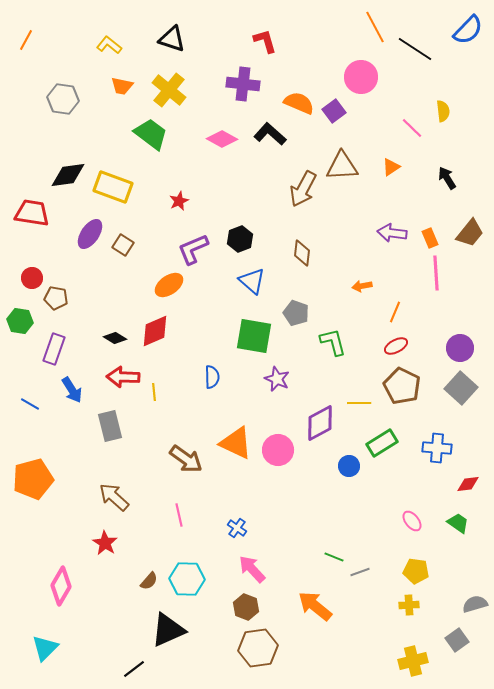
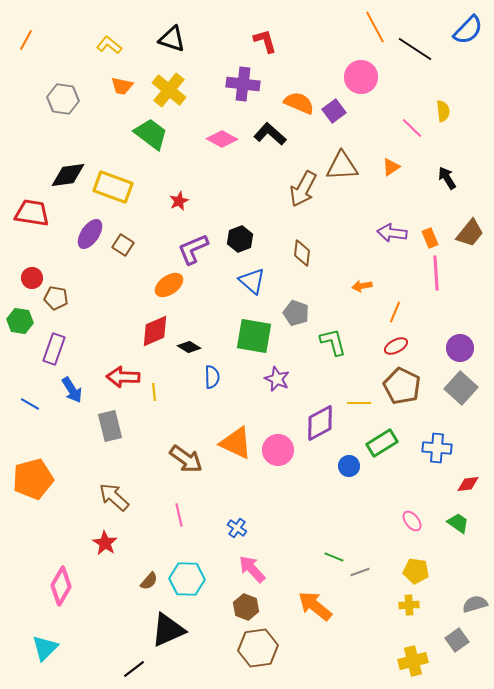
black diamond at (115, 338): moved 74 px right, 9 px down
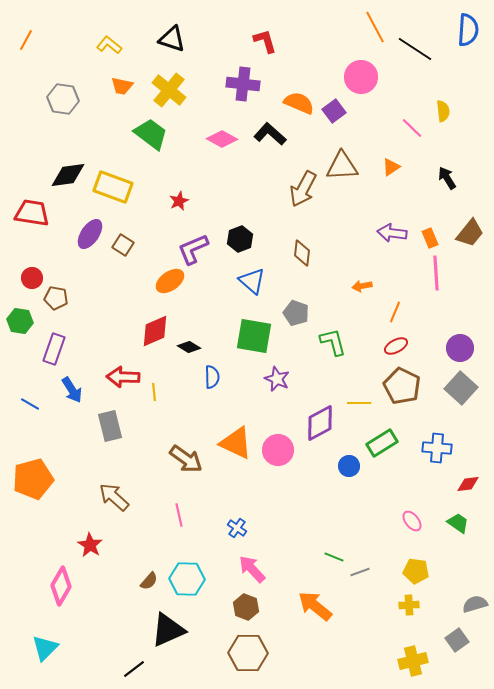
blue semicircle at (468, 30): rotated 40 degrees counterclockwise
orange ellipse at (169, 285): moved 1 px right, 4 px up
red star at (105, 543): moved 15 px left, 2 px down
brown hexagon at (258, 648): moved 10 px left, 5 px down; rotated 9 degrees clockwise
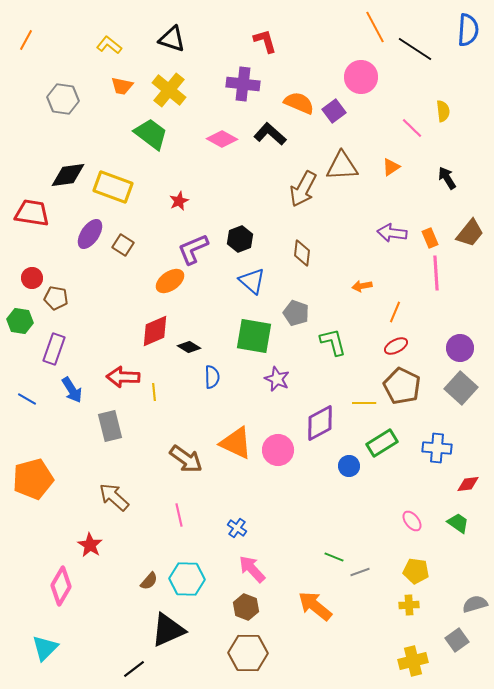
yellow line at (359, 403): moved 5 px right
blue line at (30, 404): moved 3 px left, 5 px up
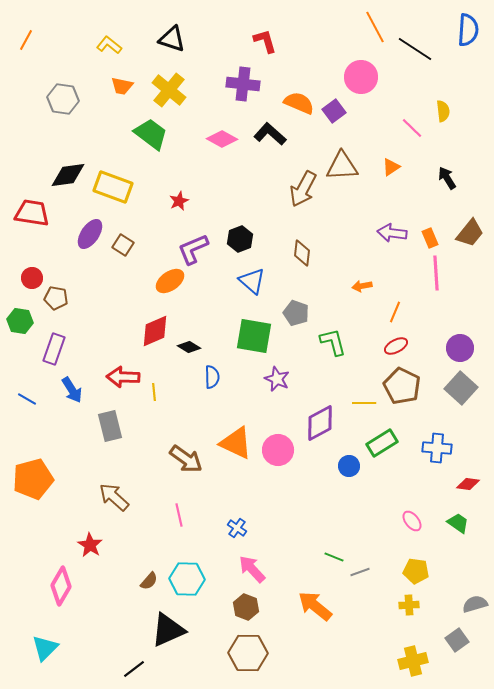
red diamond at (468, 484): rotated 15 degrees clockwise
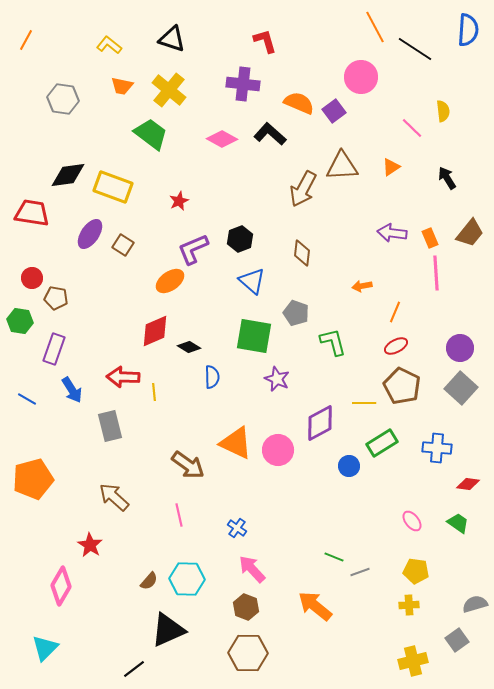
brown arrow at (186, 459): moved 2 px right, 6 px down
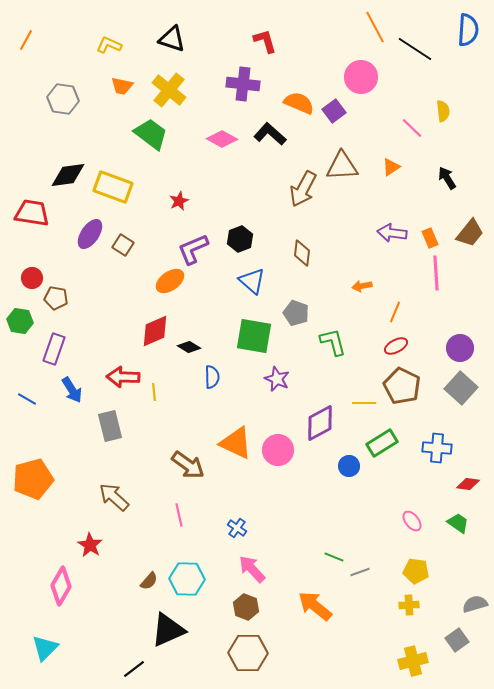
yellow L-shape at (109, 45): rotated 15 degrees counterclockwise
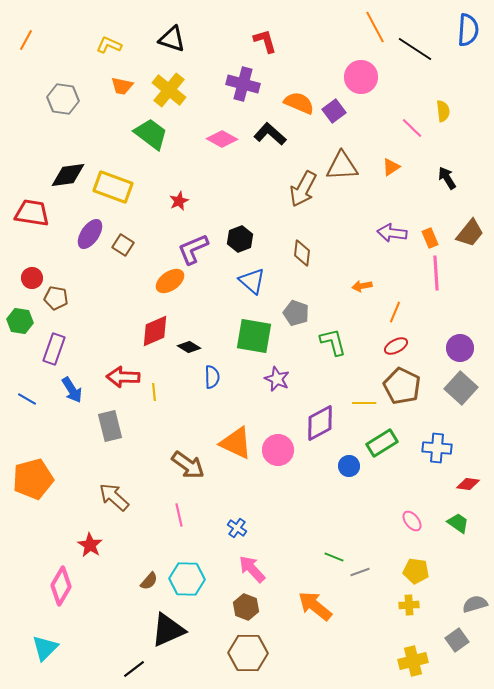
purple cross at (243, 84): rotated 8 degrees clockwise
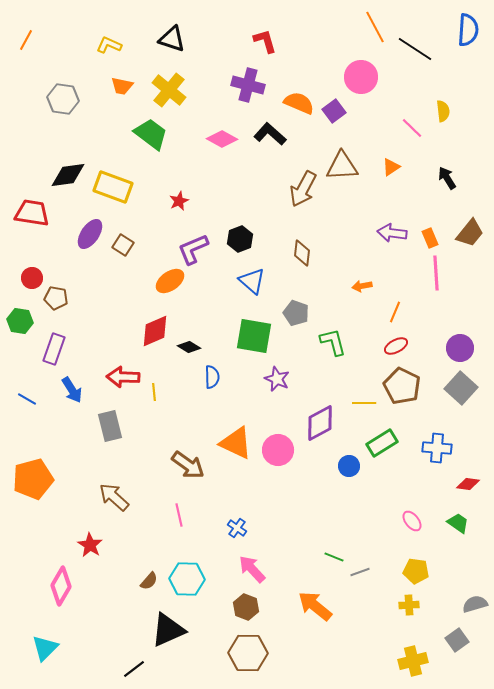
purple cross at (243, 84): moved 5 px right, 1 px down
